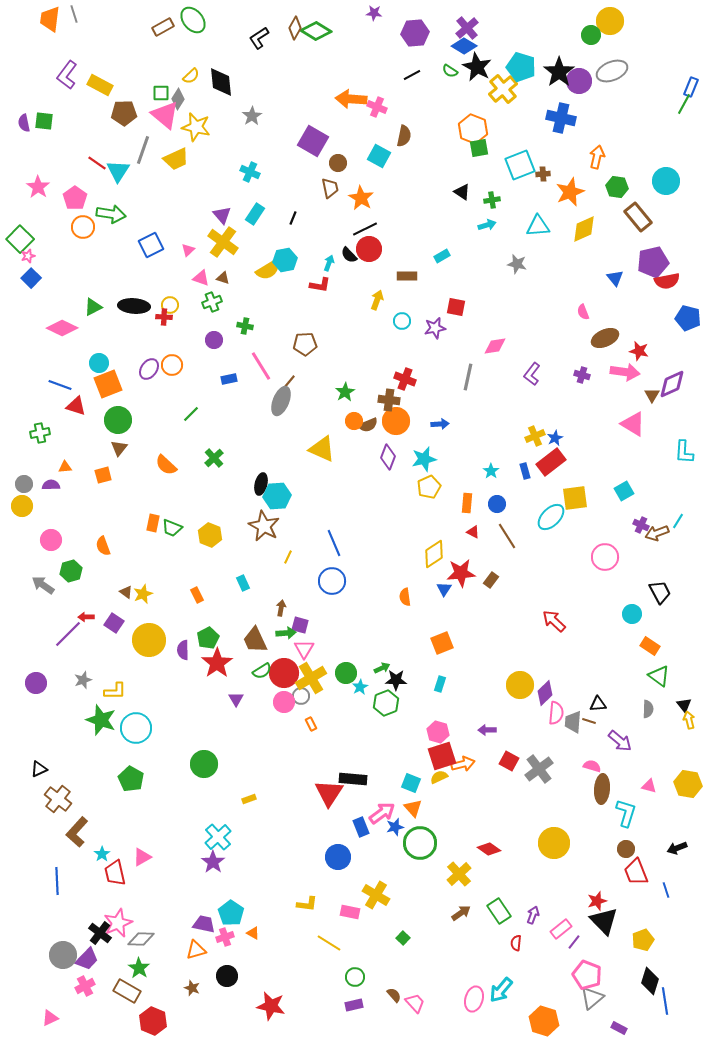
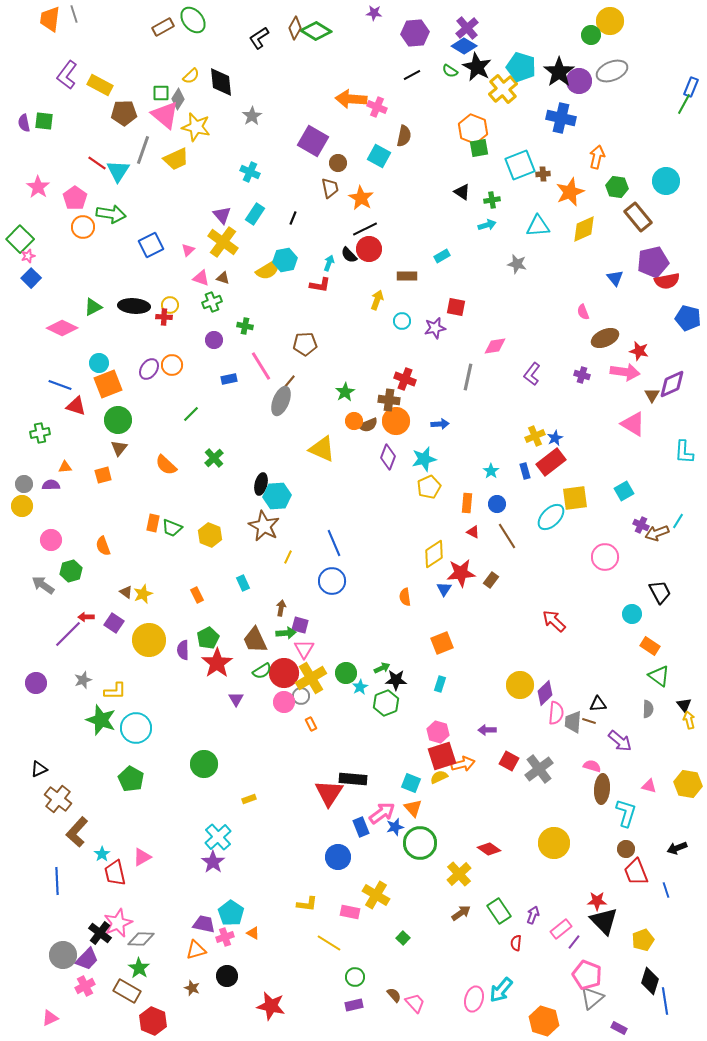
red star at (597, 901): rotated 18 degrees clockwise
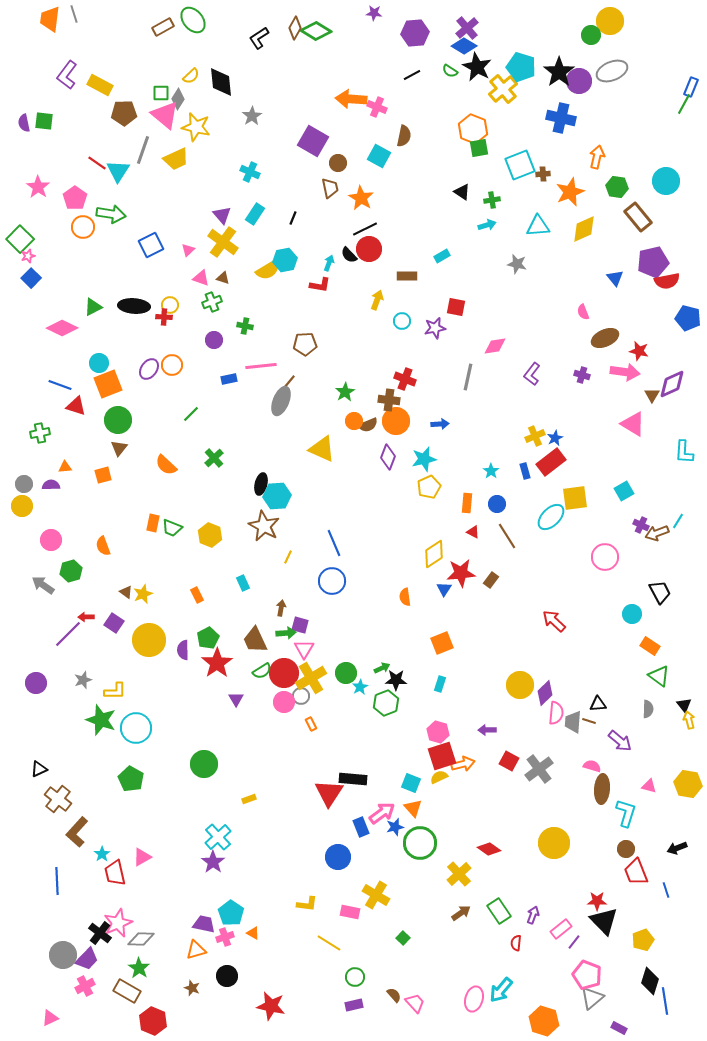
pink line at (261, 366): rotated 64 degrees counterclockwise
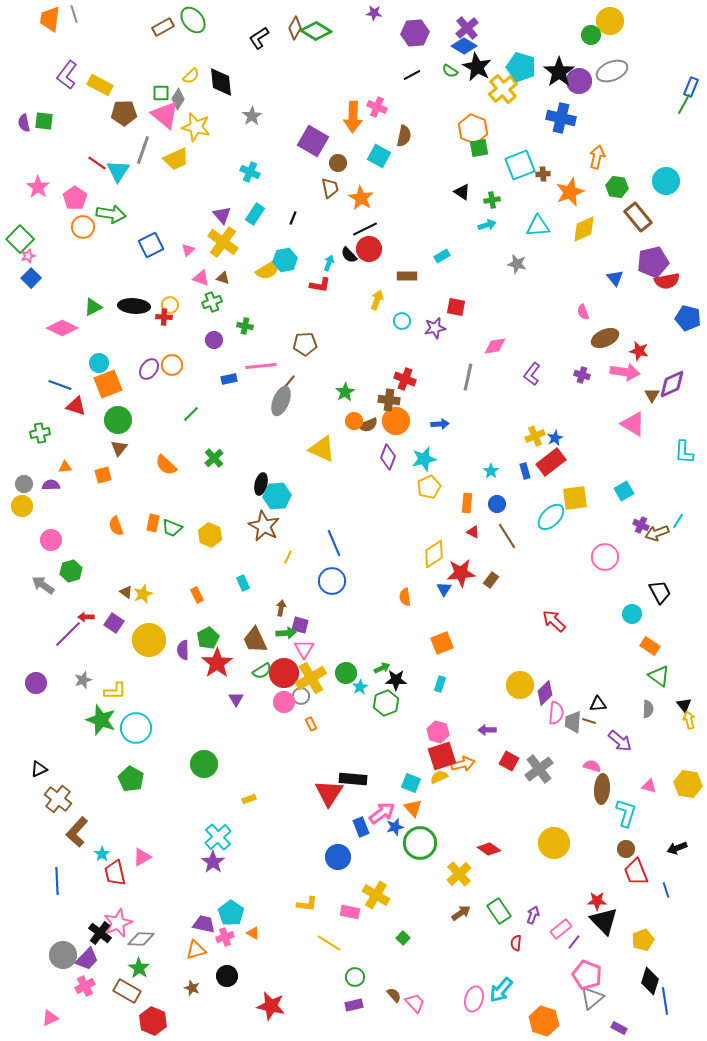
orange arrow at (351, 99): moved 2 px right, 18 px down; rotated 92 degrees counterclockwise
orange semicircle at (103, 546): moved 13 px right, 20 px up
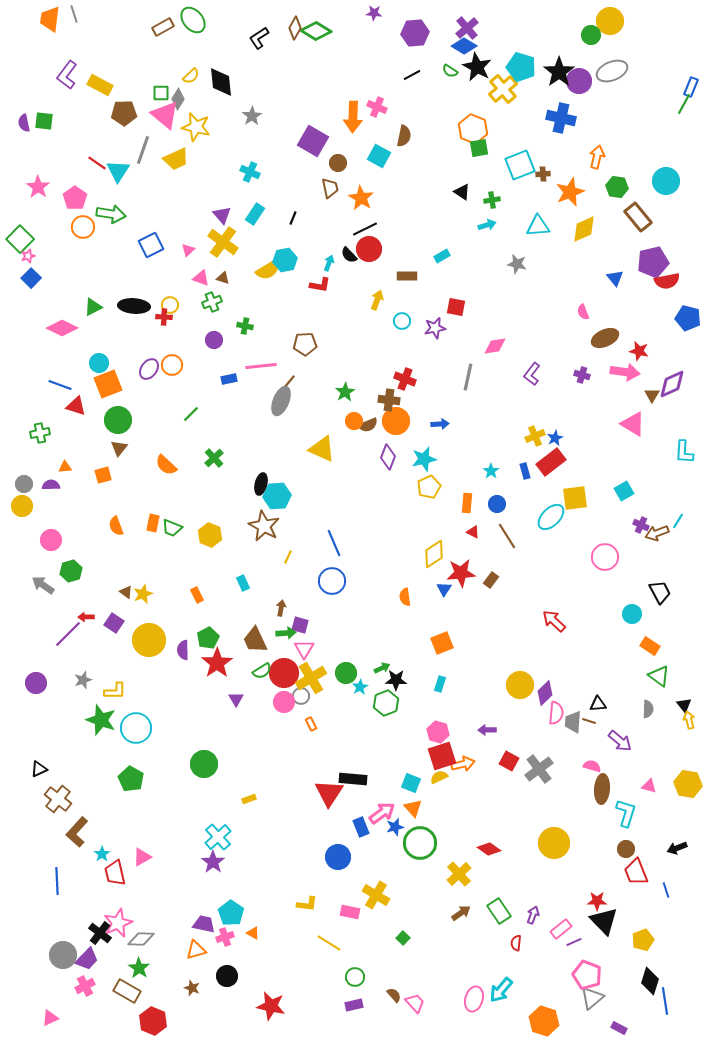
purple line at (574, 942): rotated 28 degrees clockwise
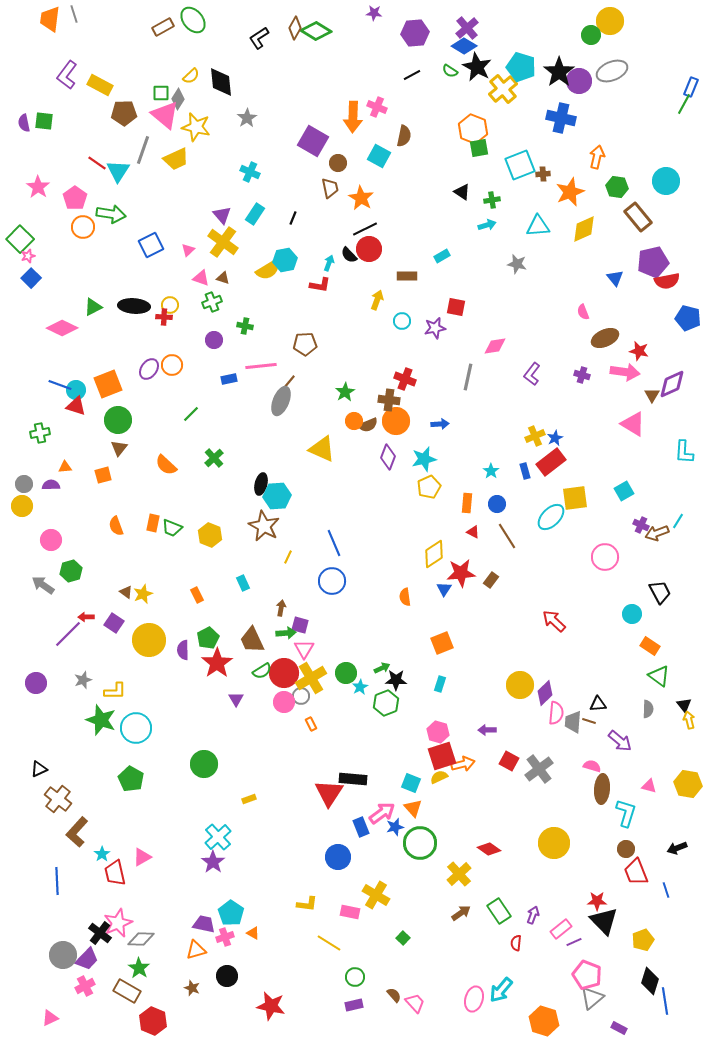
gray star at (252, 116): moved 5 px left, 2 px down
cyan circle at (99, 363): moved 23 px left, 27 px down
brown trapezoid at (255, 640): moved 3 px left
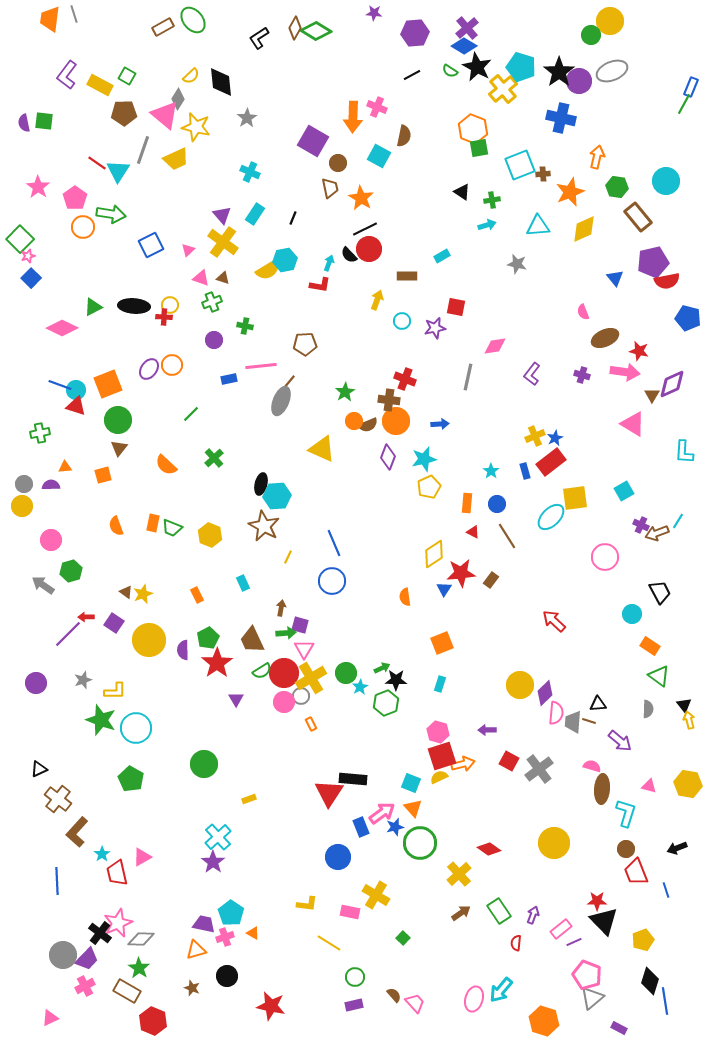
green square at (161, 93): moved 34 px left, 17 px up; rotated 30 degrees clockwise
red trapezoid at (115, 873): moved 2 px right
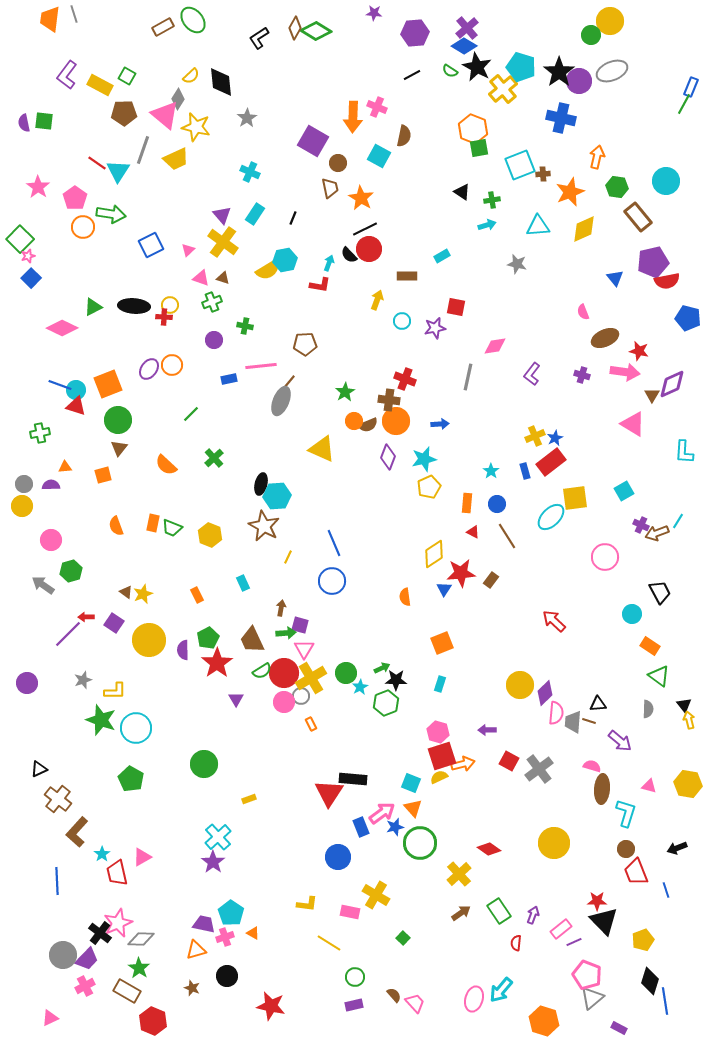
purple circle at (36, 683): moved 9 px left
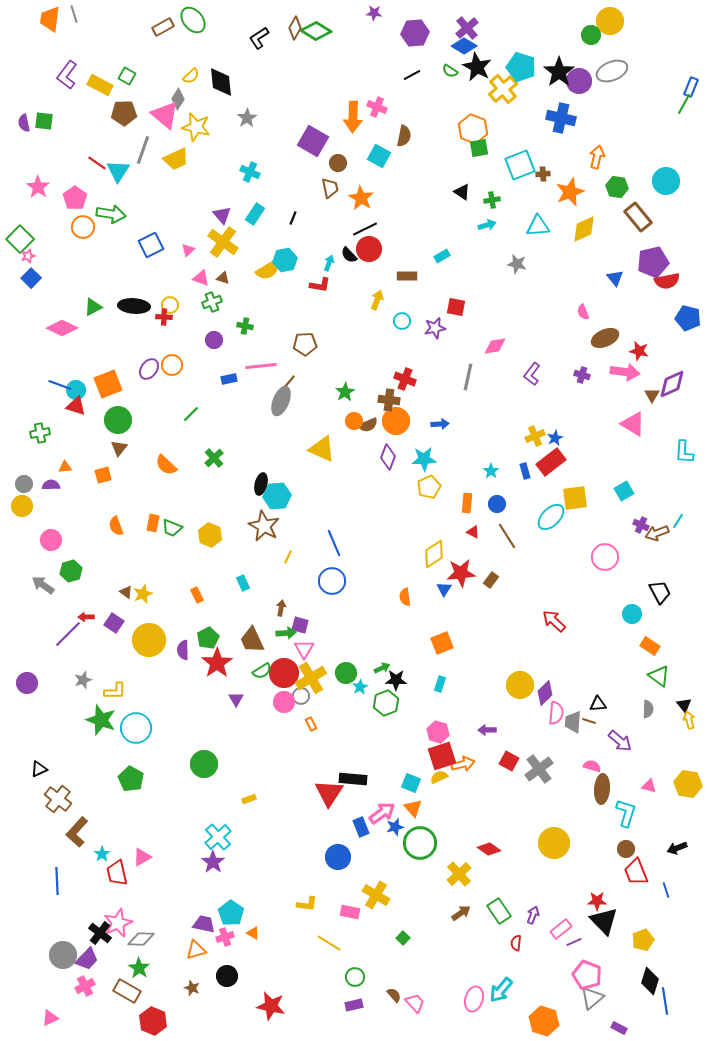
cyan star at (424, 459): rotated 10 degrees clockwise
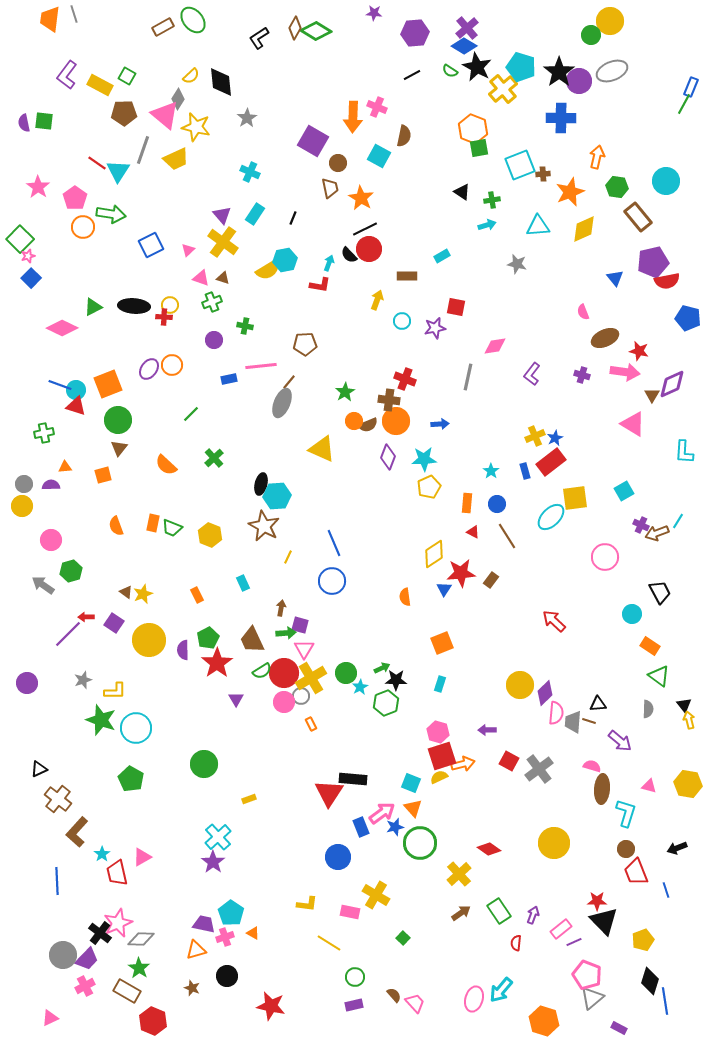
blue cross at (561, 118): rotated 12 degrees counterclockwise
gray ellipse at (281, 401): moved 1 px right, 2 px down
green cross at (40, 433): moved 4 px right
